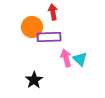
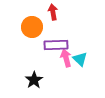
purple rectangle: moved 7 px right, 8 px down
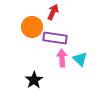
red arrow: rotated 35 degrees clockwise
purple rectangle: moved 1 px left, 7 px up; rotated 10 degrees clockwise
pink arrow: moved 4 px left; rotated 12 degrees clockwise
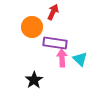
purple rectangle: moved 5 px down
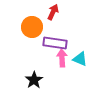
cyan triangle: rotated 21 degrees counterclockwise
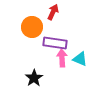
black star: moved 2 px up
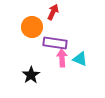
black star: moved 3 px left, 3 px up
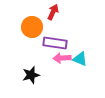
pink arrow: rotated 90 degrees counterclockwise
black star: rotated 18 degrees clockwise
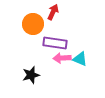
orange circle: moved 1 px right, 3 px up
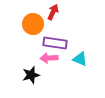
pink arrow: moved 13 px left
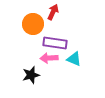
cyan triangle: moved 6 px left
